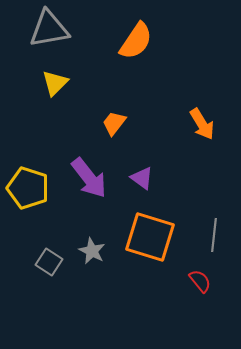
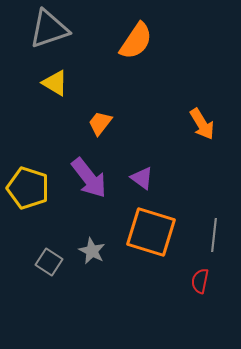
gray triangle: rotated 9 degrees counterclockwise
yellow triangle: rotated 44 degrees counterclockwise
orange trapezoid: moved 14 px left
orange square: moved 1 px right, 5 px up
red semicircle: rotated 130 degrees counterclockwise
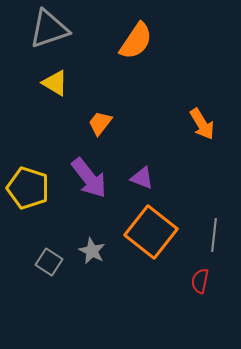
purple triangle: rotated 15 degrees counterclockwise
orange square: rotated 21 degrees clockwise
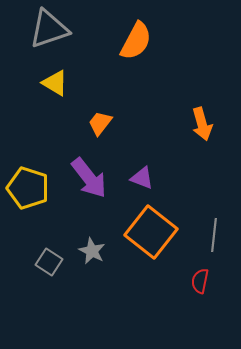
orange semicircle: rotated 6 degrees counterclockwise
orange arrow: rotated 16 degrees clockwise
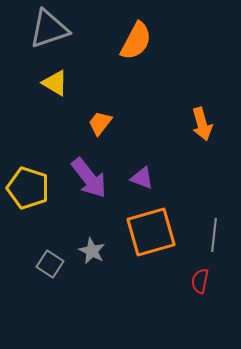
orange square: rotated 36 degrees clockwise
gray square: moved 1 px right, 2 px down
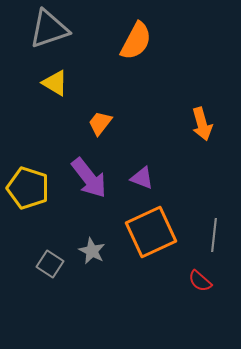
orange square: rotated 9 degrees counterclockwise
red semicircle: rotated 60 degrees counterclockwise
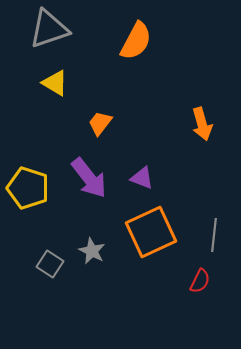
red semicircle: rotated 105 degrees counterclockwise
